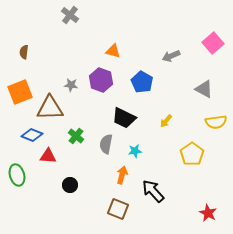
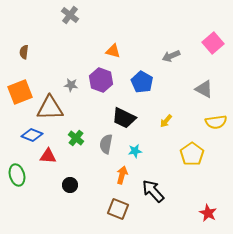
green cross: moved 2 px down
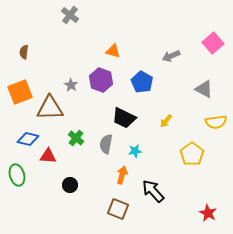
gray star: rotated 24 degrees clockwise
blue diamond: moved 4 px left, 4 px down; rotated 10 degrees counterclockwise
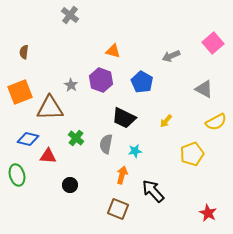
yellow semicircle: rotated 20 degrees counterclockwise
yellow pentagon: rotated 15 degrees clockwise
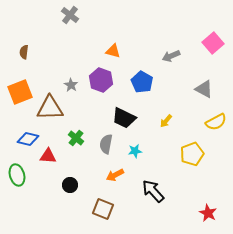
orange arrow: moved 7 px left; rotated 132 degrees counterclockwise
brown square: moved 15 px left
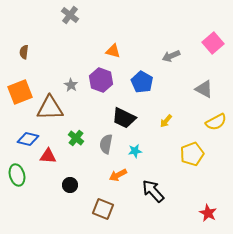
orange arrow: moved 3 px right
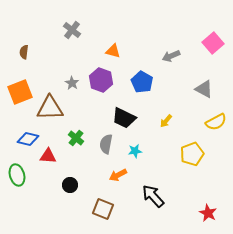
gray cross: moved 2 px right, 15 px down
gray star: moved 1 px right, 2 px up
black arrow: moved 5 px down
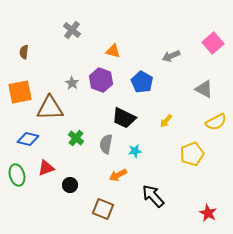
orange square: rotated 10 degrees clockwise
red triangle: moved 2 px left, 12 px down; rotated 24 degrees counterclockwise
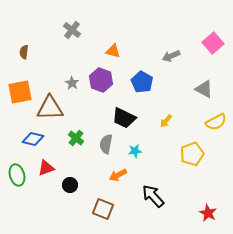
blue diamond: moved 5 px right
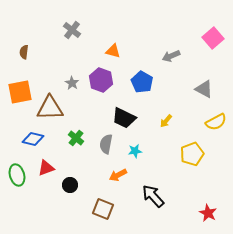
pink square: moved 5 px up
